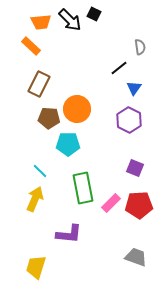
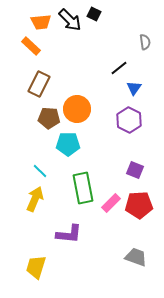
gray semicircle: moved 5 px right, 5 px up
purple square: moved 2 px down
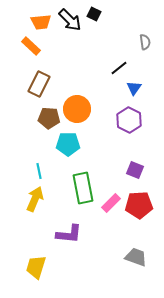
cyan line: moved 1 px left; rotated 35 degrees clockwise
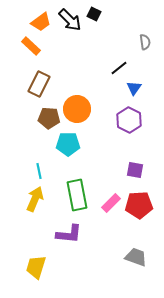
orange trapezoid: rotated 30 degrees counterclockwise
purple square: rotated 12 degrees counterclockwise
green rectangle: moved 6 px left, 7 px down
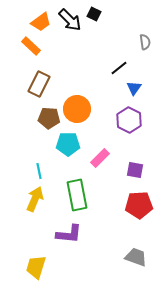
pink rectangle: moved 11 px left, 45 px up
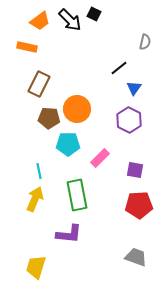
orange trapezoid: moved 1 px left, 1 px up
gray semicircle: rotated 21 degrees clockwise
orange rectangle: moved 4 px left, 1 px down; rotated 30 degrees counterclockwise
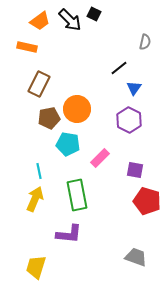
brown pentagon: rotated 15 degrees counterclockwise
cyan pentagon: rotated 10 degrees clockwise
red pentagon: moved 8 px right, 4 px up; rotated 20 degrees clockwise
